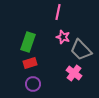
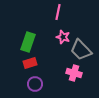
pink cross: rotated 21 degrees counterclockwise
purple circle: moved 2 px right
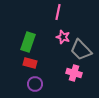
red rectangle: rotated 32 degrees clockwise
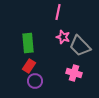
green rectangle: moved 1 px down; rotated 24 degrees counterclockwise
gray trapezoid: moved 1 px left, 4 px up
red rectangle: moved 1 px left, 3 px down; rotated 72 degrees counterclockwise
purple circle: moved 3 px up
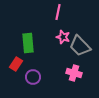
red rectangle: moved 13 px left, 2 px up
purple circle: moved 2 px left, 4 px up
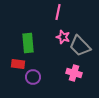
red rectangle: moved 2 px right; rotated 64 degrees clockwise
